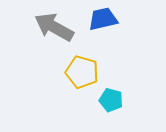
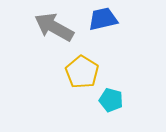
yellow pentagon: rotated 16 degrees clockwise
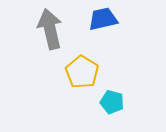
gray arrow: moved 4 px left, 2 px down; rotated 48 degrees clockwise
cyan pentagon: moved 1 px right, 2 px down
